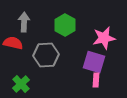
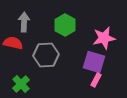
pink rectangle: rotated 24 degrees clockwise
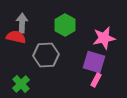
gray arrow: moved 2 px left, 1 px down
red semicircle: moved 3 px right, 6 px up
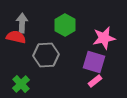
pink rectangle: moved 1 px left, 1 px down; rotated 24 degrees clockwise
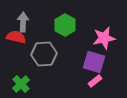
gray arrow: moved 1 px right, 1 px up
gray hexagon: moved 2 px left, 1 px up
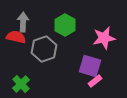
gray hexagon: moved 5 px up; rotated 15 degrees counterclockwise
purple square: moved 4 px left, 4 px down
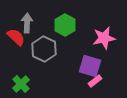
gray arrow: moved 4 px right, 1 px down
red semicircle: rotated 30 degrees clockwise
gray hexagon: rotated 15 degrees counterclockwise
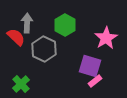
pink star: moved 2 px right; rotated 20 degrees counterclockwise
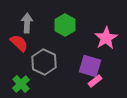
red semicircle: moved 3 px right, 6 px down
gray hexagon: moved 13 px down
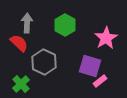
pink rectangle: moved 5 px right
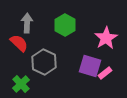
pink rectangle: moved 5 px right, 8 px up
